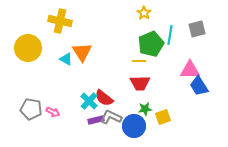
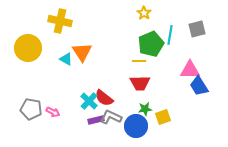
blue circle: moved 2 px right
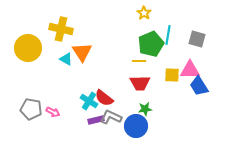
yellow cross: moved 1 px right, 8 px down
gray square: moved 10 px down; rotated 30 degrees clockwise
cyan line: moved 2 px left
cyan cross: rotated 12 degrees counterclockwise
yellow square: moved 9 px right, 42 px up; rotated 21 degrees clockwise
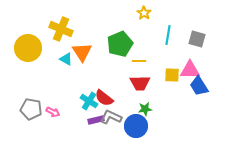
yellow cross: rotated 10 degrees clockwise
green pentagon: moved 31 px left
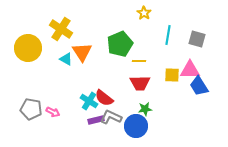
yellow cross: rotated 10 degrees clockwise
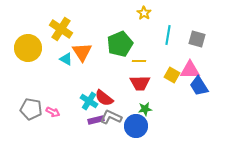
yellow square: rotated 28 degrees clockwise
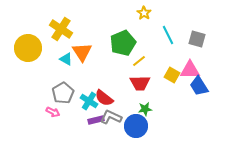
cyan line: rotated 36 degrees counterclockwise
green pentagon: moved 3 px right, 1 px up
yellow line: rotated 40 degrees counterclockwise
gray pentagon: moved 32 px right, 16 px up; rotated 30 degrees clockwise
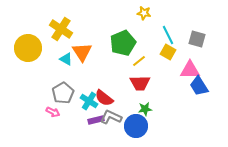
yellow star: rotated 24 degrees counterclockwise
yellow square: moved 4 px left, 23 px up
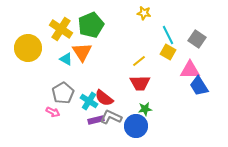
gray square: rotated 18 degrees clockwise
green pentagon: moved 32 px left, 18 px up
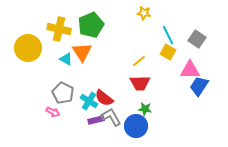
yellow cross: moved 2 px left; rotated 20 degrees counterclockwise
blue trapezoid: rotated 65 degrees clockwise
gray pentagon: rotated 15 degrees counterclockwise
green star: rotated 16 degrees clockwise
gray L-shape: rotated 35 degrees clockwise
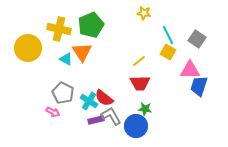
blue trapezoid: rotated 15 degrees counterclockwise
gray L-shape: moved 1 px up
